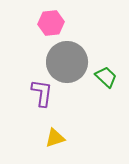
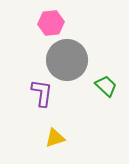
gray circle: moved 2 px up
green trapezoid: moved 9 px down
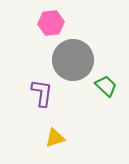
gray circle: moved 6 px right
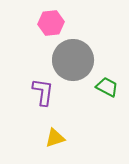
green trapezoid: moved 1 px right, 1 px down; rotated 15 degrees counterclockwise
purple L-shape: moved 1 px right, 1 px up
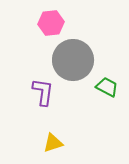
yellow triangle: moved 2 px left, 5 px down
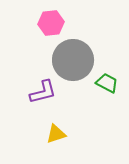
green trapezoid: moved 4 px up
purple L-shape: rotated 68 degrees clockwise
yellow triangle: moved 3 px right, 9 px up
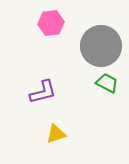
gray circle: moved 28 px right, 14 px up
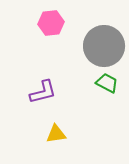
gray circle: moved 3 px right
yellow triangle: rotated 10 degrees clockwise
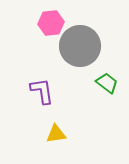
gray circle: moved 24 px left
green trapezoid: rotated 10 degrees clockwise
purple L-shape: moved 1 px left, 1 px up; rotated 84 degrees counterclockwise
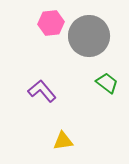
gray circle: moved 9 px right, 10 px up
purple L-shape: rotated 32 degrees counterclockwise
yellow triangle: moved 7 px right, 7 px down
